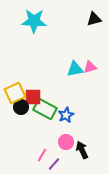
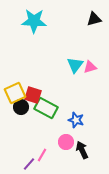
cyan triangle: moved 4 px up; rotated 42 degrees counterclockwise
red square: moved 2 px up; rotated 18 degrees clockwise
green rectangle: moved 1 px right, 1 px up
blue star: moved 10 px right, 5 px down; rotated 28 degrees counterclockwise
purple line: moved 25 px left
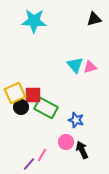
cyan triangle: rotated 18 degrees counterclockwise
red square: rotated 18 degrees counterclockwise
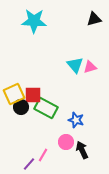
yellow square: moved 1 px left, 1 px down
pink line: moved 1 px right
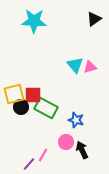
black triangle: rotated 21 degrees counterclockwise
yellow square: rotated 10 degrees clockwise
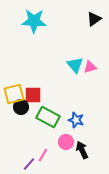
green rectangle: moved 2 px right, 9 px down
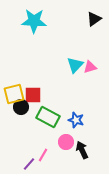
cyan triangle: rotated 24 degrees clockwise
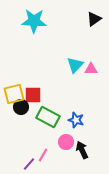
pink triangle: moved 1 px right, 2 px down; rotated 16 degrees clockwise
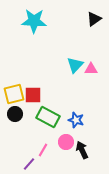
black circle: moved 6 px left, 7 px down
pink line: moved 5 px up
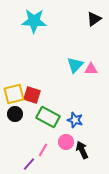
red square: moved 1 px left; rotated 18 degrees clockwise
blue star: moved 1 px left
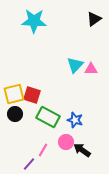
black arrow: rotated 30 degrees counterclockwise
